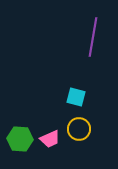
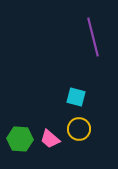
purple line: rotated 24 degrees counterclockwise
pink trapezoid: rotated 65 degrees clockwise
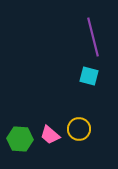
cyan square: moved 13 px right, 21 px up
pink trapezoid: moved 4 px up
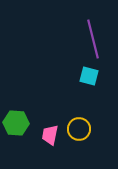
purple line: moved 2 px down
pink trapezoid: rotated 60 degrees clockwise
green hexagon: moved 4 px left, 16 px up
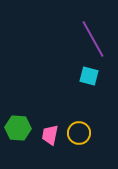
purple line: rotated 15 degrees counterclockwise
green hexagon: moved 2 px right, 5 px down
yellow circle: moved 4 px down
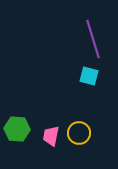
purple line: rotated 12 degrees clockwise
green hexagon: moved 1 px left, 1 px down
pink trapezoid: moved 1 px right, 1 px down
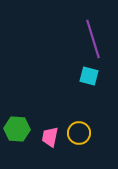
pink trapezoid: moved 1 px left, 1 px down
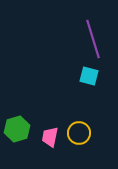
green hexagon: rotated 20 degrees counterclockwise
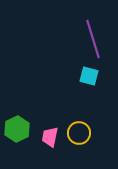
green hexagon: rotated 10 degrees counterclockwise
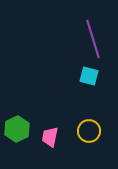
yellow circle: moved 10 px right, 2 px up
